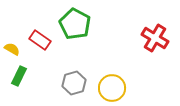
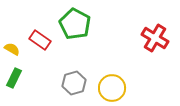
green rectangle: moved 5 px left, 2 px down
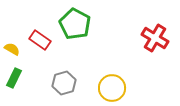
gray hexagon: moved 10 px left
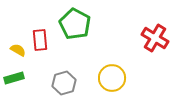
red rectangle: rotated 50 degrees clockwise
yellow semicircle: moved 6 px right, 1 px down
green rectangle: rotated 48 degrees clockwise
yellow circle: moved 10 px up
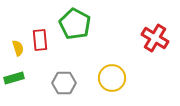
yellow semicircle: moved 2 px up; rotated 42 degrees clockwise
gray hexagon: rotated 15 degrees clockwise
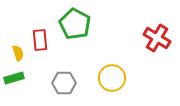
red cross: moved 2 px right
yellow semicircle: moved 5 px down
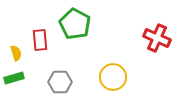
red cross: rotated 8 degrees counterclockwise
yellow semicircle: moved 2 px left
yellow circle: moved 1 px right, 1 px up
gray hexagon: moved 4 px left, 1 px up
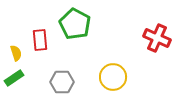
green rectangle: rotated 18 degrees counterclockwise
gray hexagon: moved 2 px right
